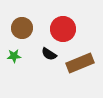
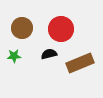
red circle: moved 2 px left
black semicircle: rotated 133 degrees clockwise
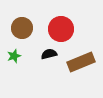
green star: rotated 16 degrees counterclockwise
brown rectangle: moved 1 px right, 1 px up
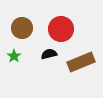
green star: rotated 16 degrees counterclockwise
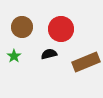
brown circle: moved 1 px up
brown rectangle: moved 5 px right
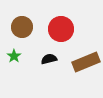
black semicircle: moved 5 px down
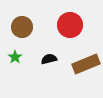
red circle: moved 9 px right, 4 px up
green star: moved 1 px right, 1 px down
brown rectangle: moved 2 px down
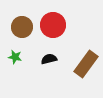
red circle: moved 17 px left
green star: rotated 24 degrees counterclockwise
brown rectangle: rotated 32 degrees counterclockwise
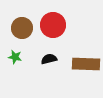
brown circle: moved 1 px down
brown rectangle: rotated 56 degrees clockwise
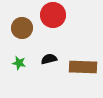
red circle: moved 10 px up
green star: moved 4 px right, 6 px down
brown rectangle: moved 3 px left, 3 px down
